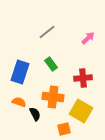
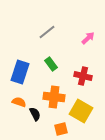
red cross: moved 2 px up; rotated 18 degrees clockwise
orange cross: moved 1 px right
orange square: moved 3 px left
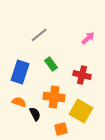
gray line: moved 8 px left, 3 px down
red cross: moved 1 px left, 1 px up
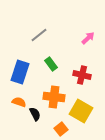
orange square: rotated 24 degrees counterclockwise
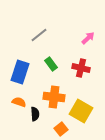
red cross: moved 1 px left, 7 px up
black semicircle: rotated 24 degrees clockwise
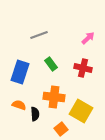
gray line: rotated 18 degrees clockwise
red cross: moved 2 px right
orange semicircle: moved 3 px down
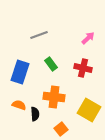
yellow square: moved 8 px right, 1 px up
